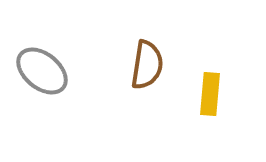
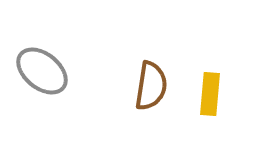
brown semicircle: moved 4 px right, 21 px down
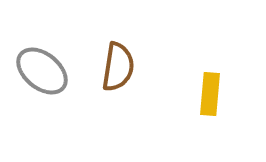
brown semicircle: moved 33 px left, 19 px up
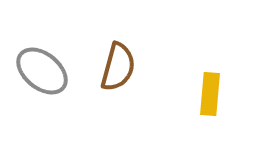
brown semicircle: rotated 6 degrees clockwise
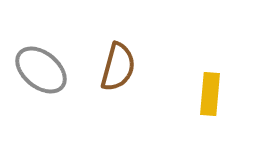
gray ellipse: moved 1 px left, 1 px up
